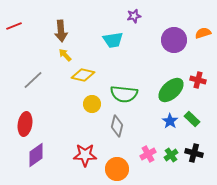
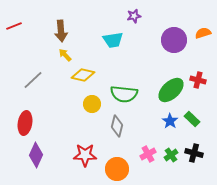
red ellipse: moved 1 px up
purple diamond: rotated 30 degrees counterclockwise
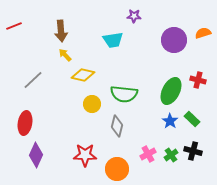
purple star: rotated 16 degrees clockwise
green ellipse: moved 1 px down; rotated 20 degrees counterclockwise
black cross: moved 1 px left, 2 px up
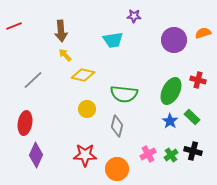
yellow circle: moved 5 px left, 5 px down
green rectangle: moved 2 px up
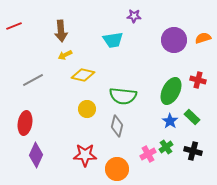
orange semicircle: moved 5 px down
yellow arrow: rotated 72 degrees counterclockwise
gray line: rotated 15 degrees clockwise
green semicircle: moved 1 px left, 2 px down
green cross: moved 5 px left, 8 px up
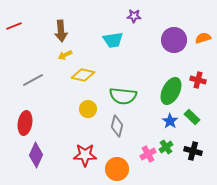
yellow circle: moved 1 px right
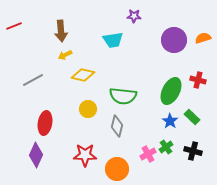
red ellipse: moved 20 px right
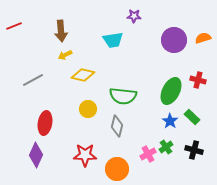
black cross: moved 1 px right, 1 px up
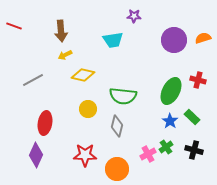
red line: rotated 42 degrees clockwise
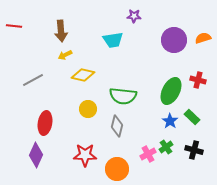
red line: rotated 14 degrees counterclockwise
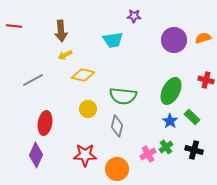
red cross: moved 8 px right
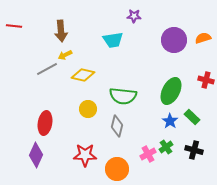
gray line: moved 14 px right, 11 px up
